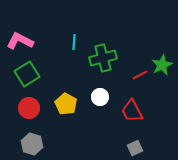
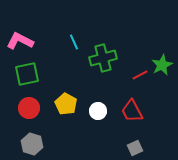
cyan line: rotated 28 degrees counterclockwise
green square: rotated 20 degrees clockwise
white circle: moved 2 px left, 14 px down
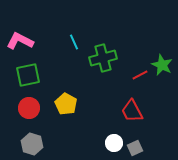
green star: rotated 20 degrees counterclockwise
green square: moved 1 px right, 1 px down
white circle: moved 16 px right, 32 px down
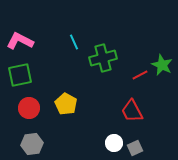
green square: moved 8 px left
gray hexagon: rotated 25 degrees counterclockwise
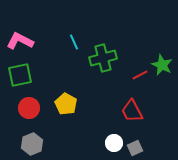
gray hexagon: rotated 15 degrees counterclockwise
